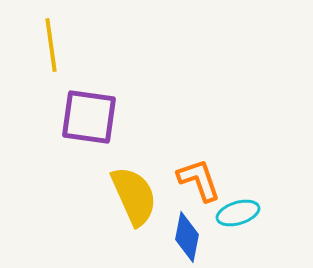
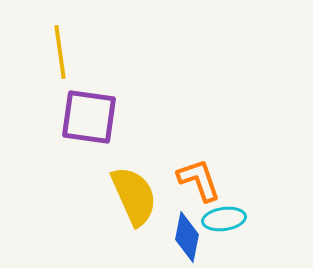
yellow line: moved 9 px right, 7 px down
cyan ellipse: moved 14 px left, 6 px down; rotated 9 degrees clockwise
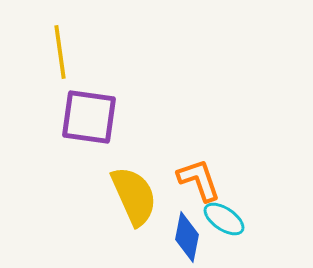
cyan ellipse: rotated 42 degrees clockwise
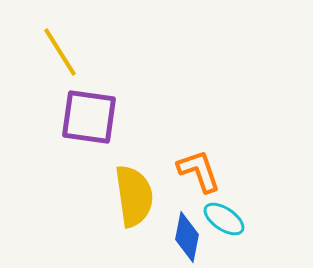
yellow line: rotated 24 degrees counterclockwise
orange L-shape: moved 9 px up
yellow semicircle: rotated 16 degrees clockwise
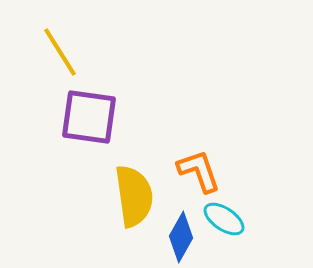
blue diamond: moved 6 px left; rotated 18 degrees clockwise
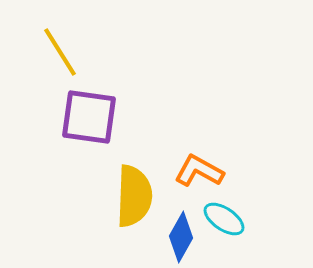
orange L-shape: rotated 42 degrees counterclockwise
yellow semicircle: rotated 10 degrees clockwise
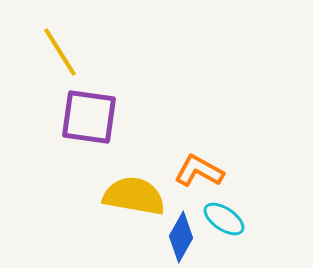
yellow semicircle: rotated 82 degrees counterclockwise
